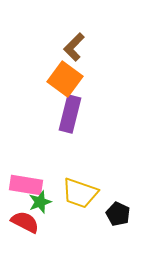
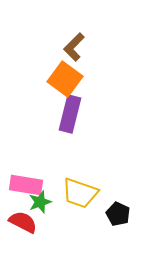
red semicircle: moved 2 px left
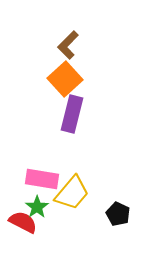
brown L-shape: moved 6 px left, 2 px up
orange square: rotated 12 degrees clockwise
purple rectangle: moved 2 px right
pink rectangle: moved 16 px right, 6 px up
yellow trapezoid: moved 8 px left; rotated 69 degrees counterclockwise
green star: moved 3 px left, 5 px down; rotated 15 degrees counterclockwise
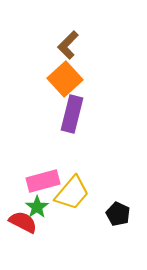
pink rectangle: moved 1 px right, 2 px down; rotated 24 degrees counterclockwise
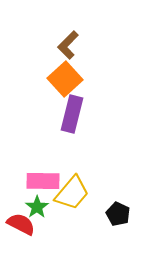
pink rectangle: rotated 16 degrees clockwise
red semicircle: moved 2 px left, 2 px down
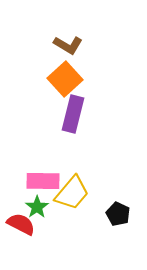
brown L-shape: rotated 104 degrees counterclockwise
purple rectangle: moved 1 px right
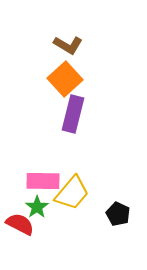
red semicircle: moved 1 px left
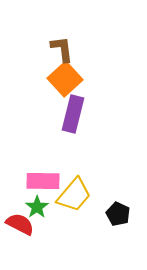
brown L-shape: moved 6 px left, 4 px down; rotated 128 degrees counterclockwise
yellow trapezoid: moved 2 px right, 2 px down
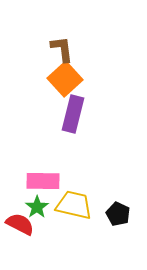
yellow trapezoid: moved 10 px down; rotated 117 degrees counterclockwise
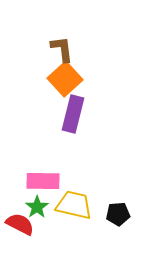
black pentagon: rotated 30 degrees counterclockwise
